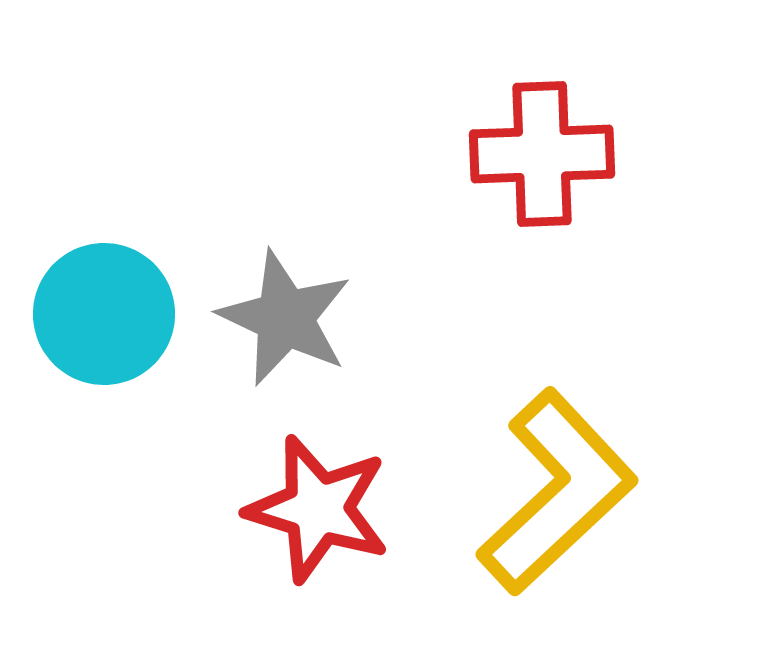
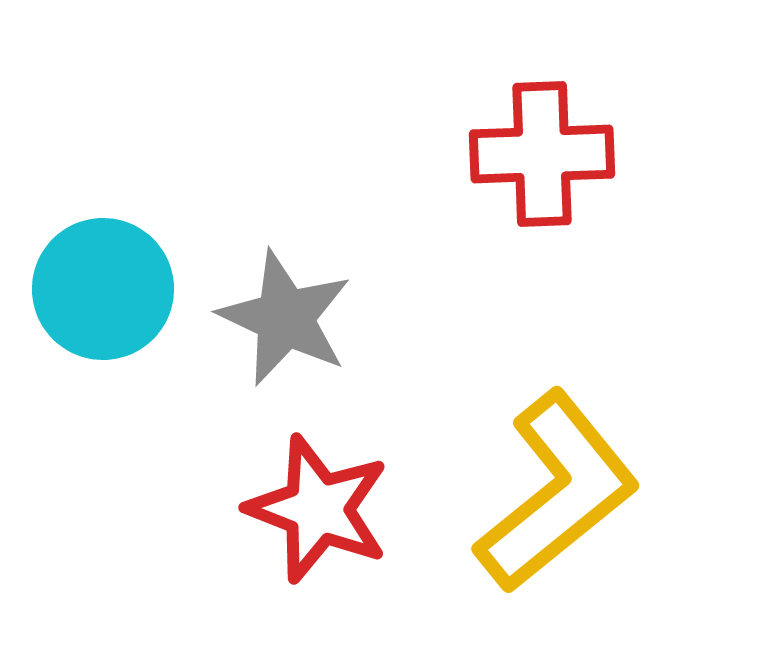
cyan circle: moved 1 px left, 25 px up
yellow L-shape: rotated 4 degrees clockwise
red star: rotated 4 degrees clockwise
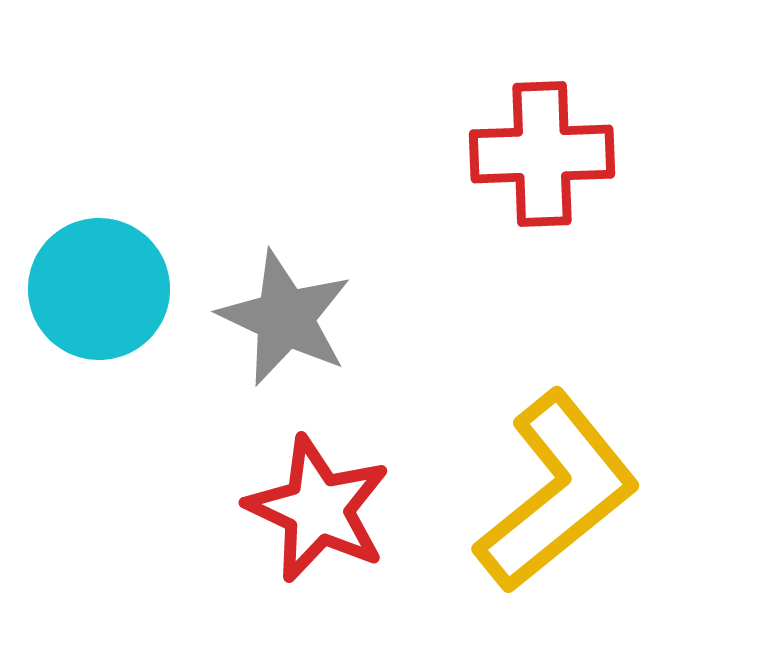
cyan circle: moved 4 px left
red star: rotated 4 degrees clockwise
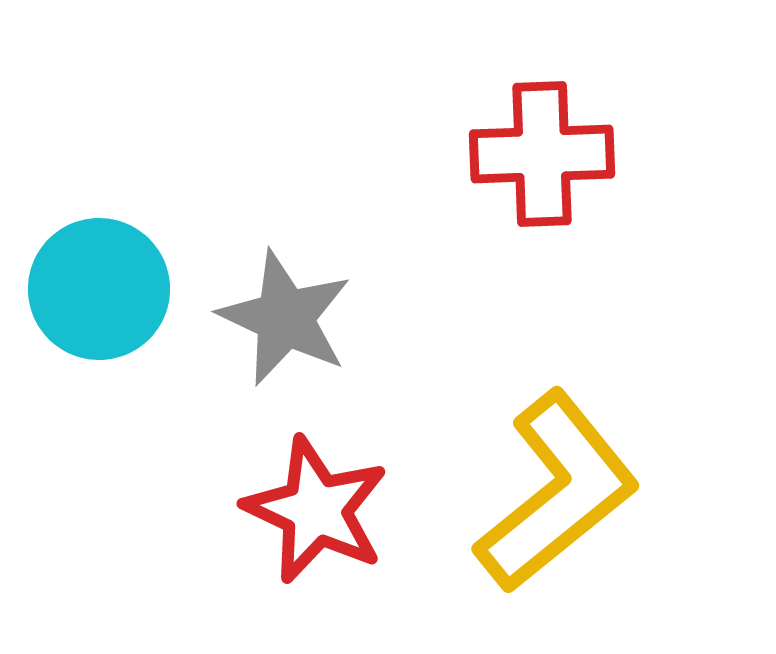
red star: moved 2 px left, 1 px down
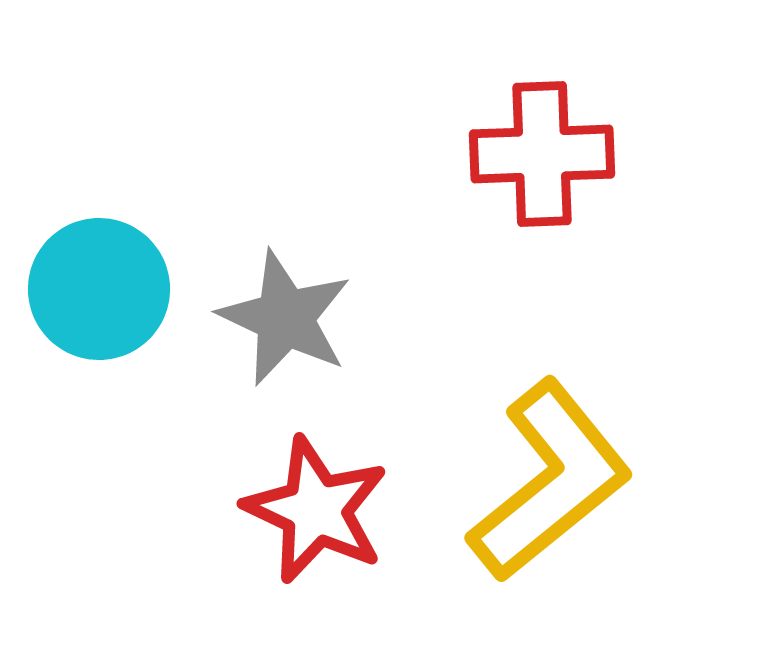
yellow L-shape: moved 7 px left, 11 px up
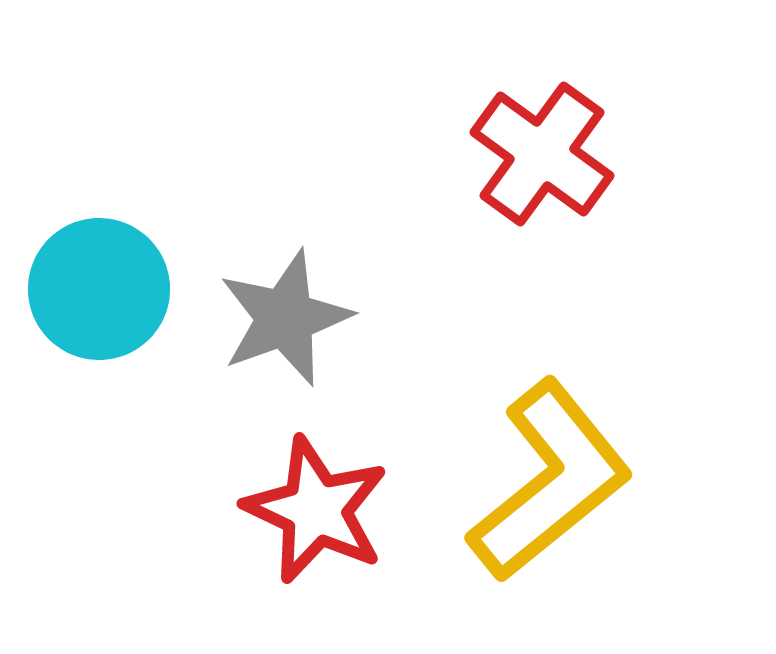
red cross: rotated 38 degrees clockwise
gray star: rotated 27 degrees clockwise
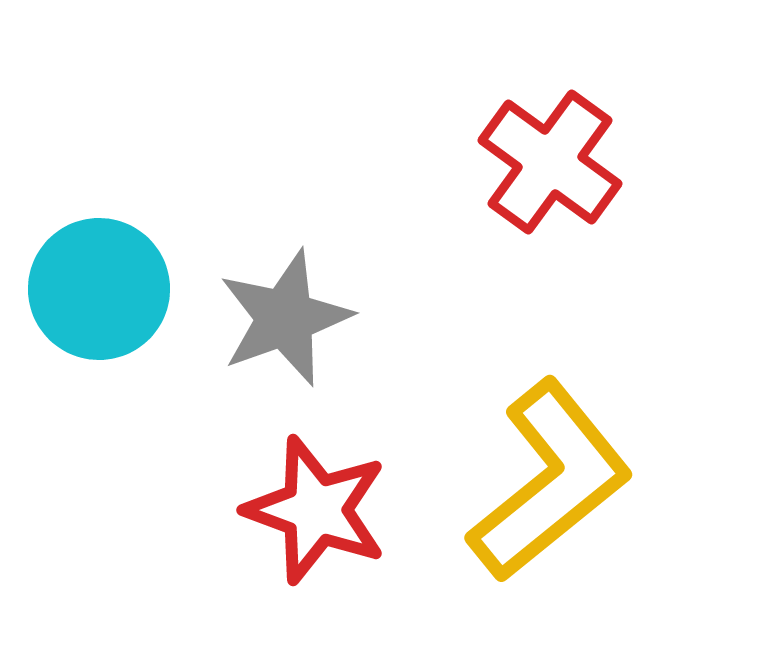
red cross: moved 8 px right, 8 px down
red star: rotated 5 degrees counterclockwise
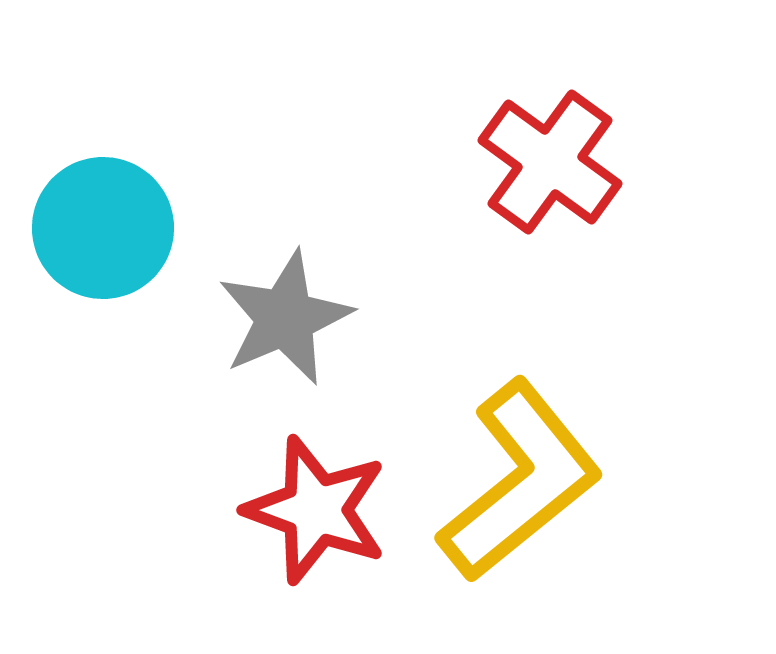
cyan circle: moved 4 px right, 61 px up
gray star: rotated 3 degrees counterclockwise
yellow L-shape: moved 30 px left
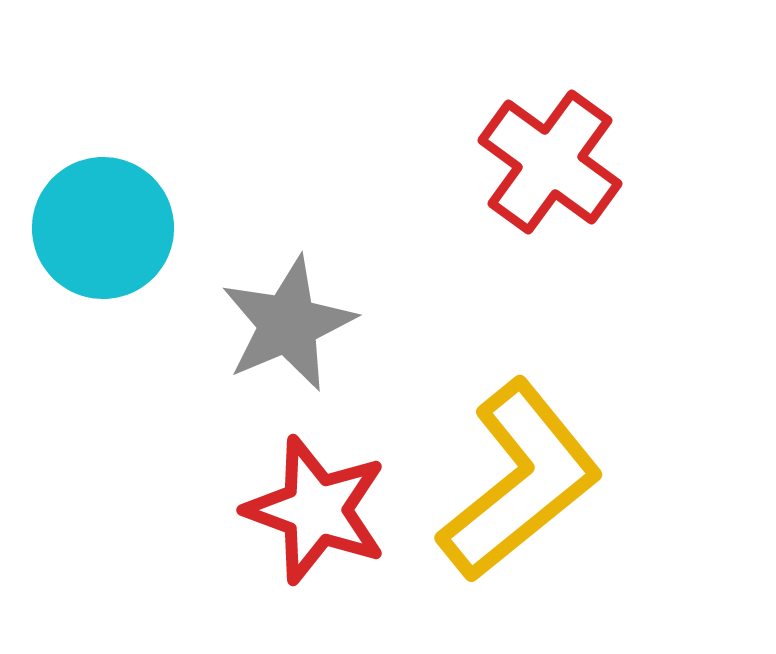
gray star: moved 3 px right, 6 px down
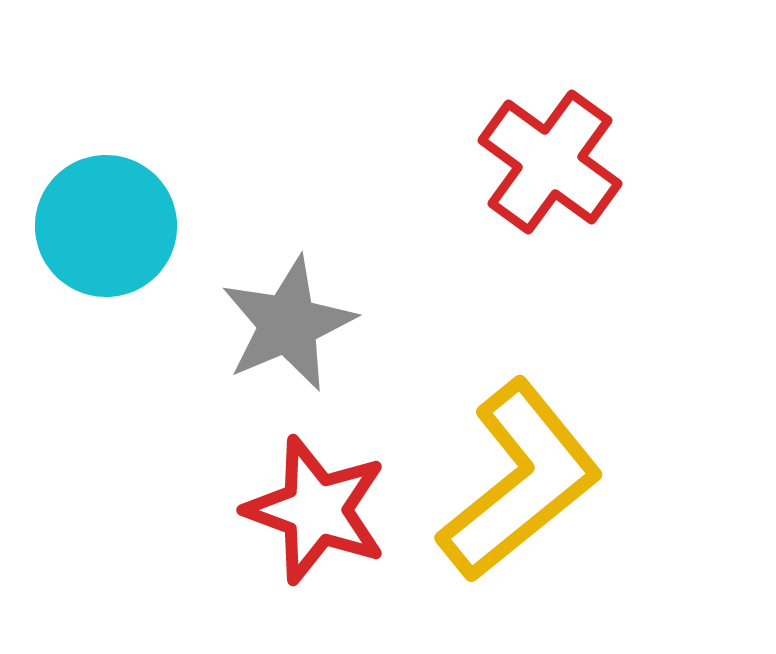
cyan circle: moved 3 px right, 2 px up
